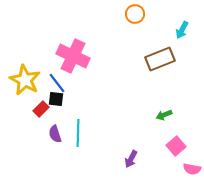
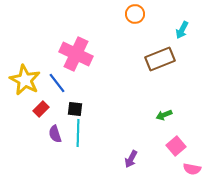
pink cross: moved 3 px right, 2 px up
black square: moved 19 px right, 10 px down
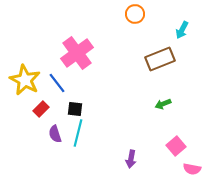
pink cross: moved 1 px right, 1 px up; rotated 28 degrees clockwise
green arrow: moved 1 px left, 11 px up
cyan line: rotated 12 degrees clockwise
purple arrow: rotated 18 degrees counterclockwise
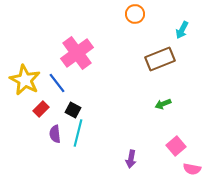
black square: moved 2 px left, 1 px down; rotated 21 degrees clockwise
purple semicircle: rotated 12 degrees clockwise
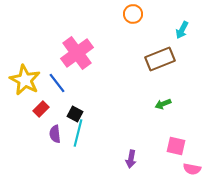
orange circle: moved 2 px left
black square: moved 2 px right, 4 px down
pink square: rotated 36 degrees counterclockwise
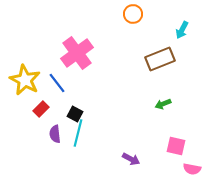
purple arrow: rotated 72 degrees counterclockwise
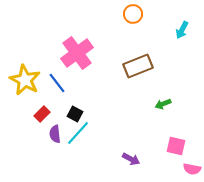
brown rectangle: moved 22 px left, 7 px down
red rectangle: moved 1 px right, 5 px down
cyan line: rotated 28 degrees clockwise
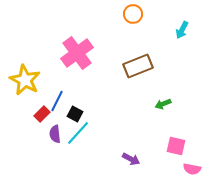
blue line: moved 18 px down; rotated 65 degrees clockwise
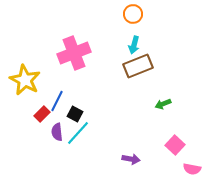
cyan arrow: moved 48 px left, 15 px down; rotated 12 degrees counterclockwise
pink cross: moved 3 px left; rotated 16 degrees clockwise
purple semicircle: moved 2 px right, 2 px up
pink square: moved 1 px left, 1 px up; rotated 30 degrees clockwise
purple arrow: rotated 18 degrees counterclockwise
